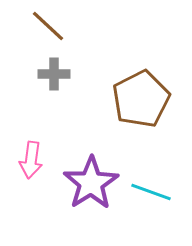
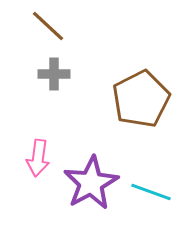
pink arrow: moved 7 px right, 2 px up
purple star: rotated 4 degrees clockwise
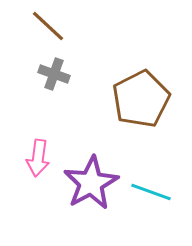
gray cross: rotated 20 degrees clockwise
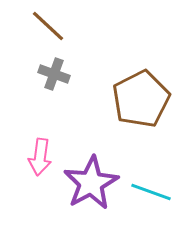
pink arrow: moved 2 px right, 1 px up
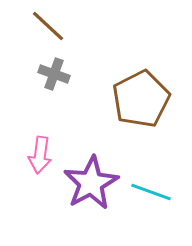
pink arrow: moved 2 px up
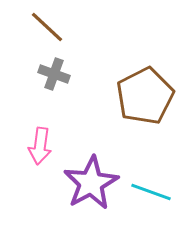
brown line: moved 1 px left, 1 px down
brown pentagon: moved 4 px right, 3 px up
pink arrow: moved 9 px up
